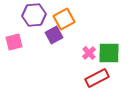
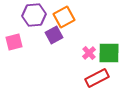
orange square: moved 2 px up
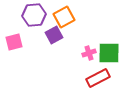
pink cross: rotated 24 degrees clockwise
red rectangle: moved 1 px right
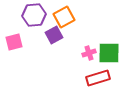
red rectangle: rotated 10 degrees clockwise
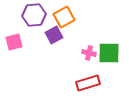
pink cross: rotated 32 degrees clockwise
red rectangle: moved 10 px left, 5 px down
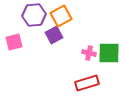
orange square: moved 3 px left, 1 px up
red rectangle: moved 1 px left
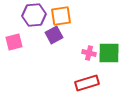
orange square: rotated 20 degrees clockwise
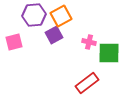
orange square: rotated 20 degrees counterclockwise
pink cross: moved 11 px up
red rectangle: rotated 20 degrees counterclockwise
